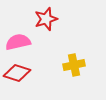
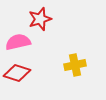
red star: moved 6 px left
yellow cross: moved 1 px right
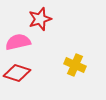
yellow cross: rotated 35 degrees clockwise
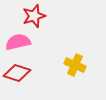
red star: moved 6 px left, 3 px up
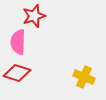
pink semicircle: rotated 75 degrees counterclockwise
yellow cross: moved 9 px right, 12 px down
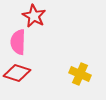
red star: rotated 25 degrees counterclockwise
yellow cross: moved 4 px left, 3 px up
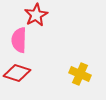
red star: moved 2 px right, 1 px up; rotated 15 degrees clockwise
pink semicircle: moved 1 px right, 2 px up
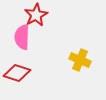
pink semicircle: moved 3 px right, 3 px up
yellow cross: moved 14 px up
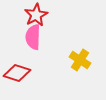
pink semicircle: moved 11 px right
yellow cross: rotated 10 degrees clockwise
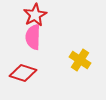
red star: moved 1 px left
red diamond: moved 6 px right
